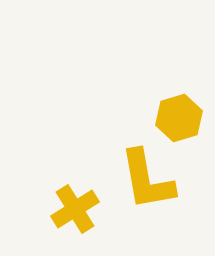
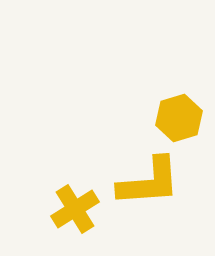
yellow L-shape: moved 2 px right, 2 px down; rotated 84 degrees counterclockwise
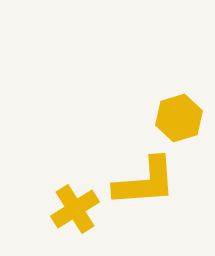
yellow L-shape: moved 4 px left
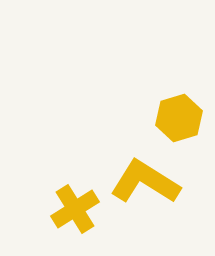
yellow L-shape: rotated 144 degrees counterclockwise
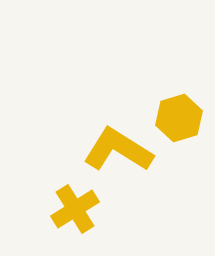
yellow L-shape: moved 27 px left, 32 px up
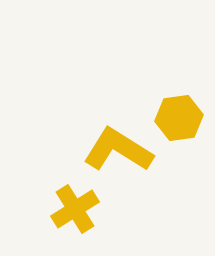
yellow hexagon: rotated 9 degrees clockwise
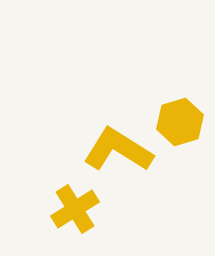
yellow hexagon: moved 1 px right, 4 px down; rotated 9 degrees counterclockwise
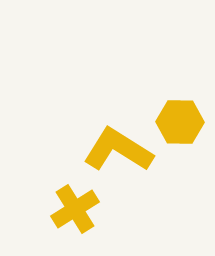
yellow hexagon: rotated 18 degrees clockwise
